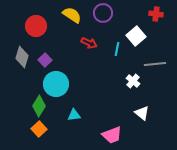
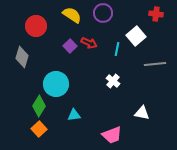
purple square: moved 25 px right, 14 px up
white cross: moved 20 px left
white triangle: rotated 28 degrees counterclockwise
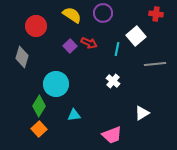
white triangle: rotated 42 degrees counterclockwise
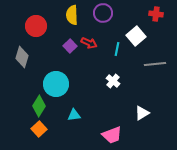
yellow semicircle: rotated 126 degrees counterclockwise
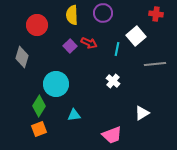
red circle: moved 1 px right, 1 px up
orange square: rotated 21 degrees clockwise
